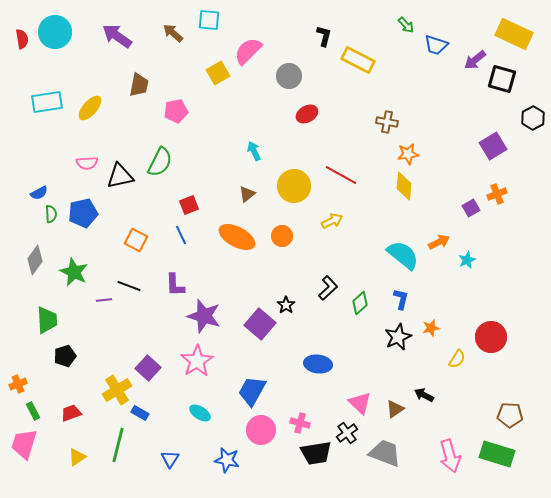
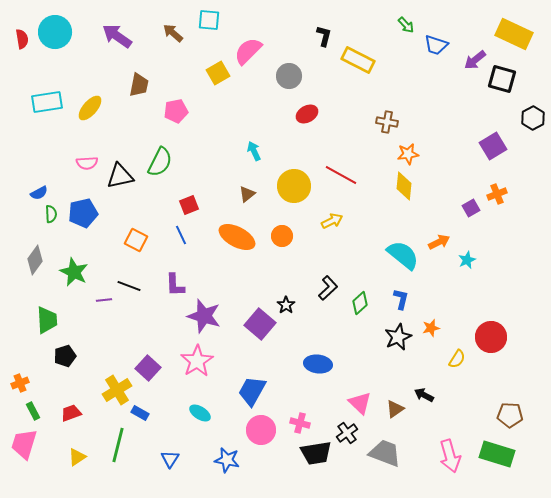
orange cross at (18, 384): moved 2 px right, 1 px up
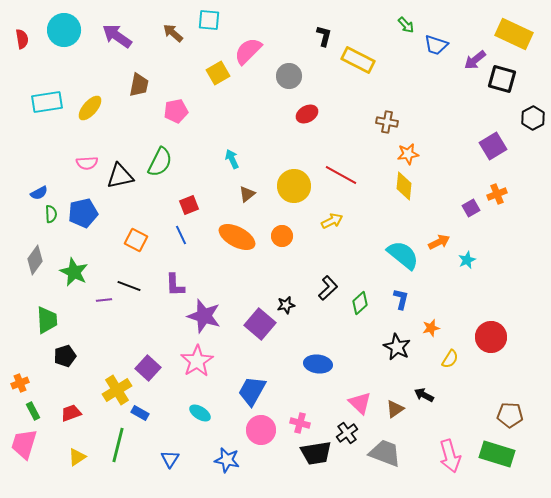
cyan circle at (55, 32): moved 9 px right, 2 px up
cyan arrow at (254, 151): moved 22 px left, 8 px down
black star at (286, 305): rotated 24 degrees clockwise
black star at (398, 337): moved 1 px left, 10 px down; rotated 20 degrees counterclockwise
yellow semicircle at (457, 359): moved 7 px left
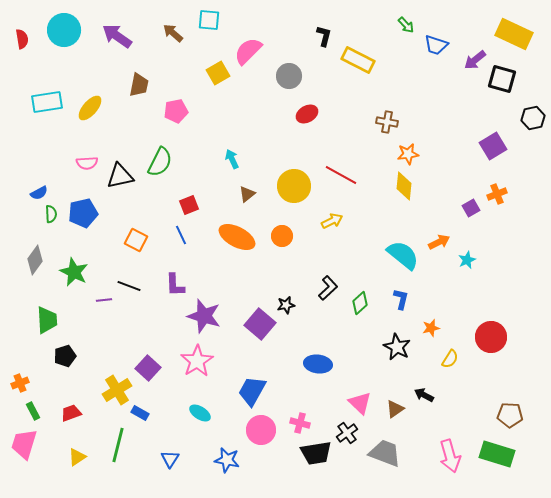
black hexagon at (533, 118): rotated 15 degrees clockwise
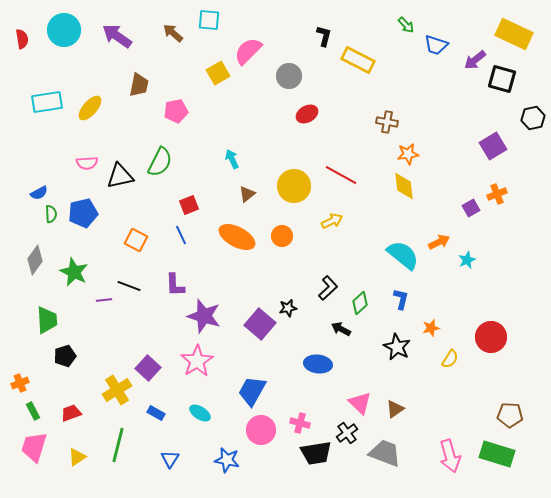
yellow diamond at (404, 186): rotated 12 degrees counterclockwise
black star at (286, 305): moved 2 px right, 3 px down
black arrow at (424, 395): moved 83 px left, 66 px up
blue rectangle at (140, 413): moved 16 px right
pink trapezoid at (24, 444): moved 10 px right, 3 px down
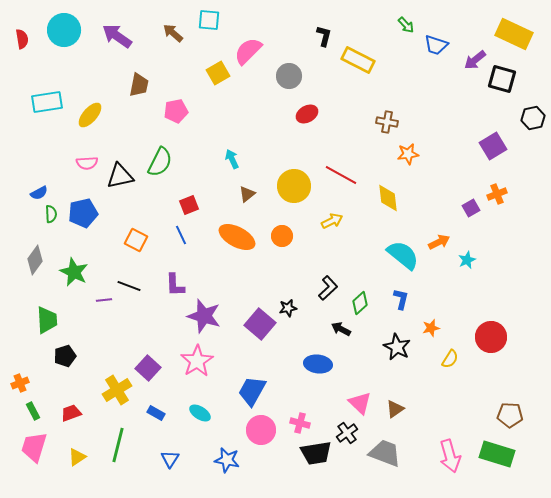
yellow ellipse at (90, 108): moved 7 px down
yellow diamond at (404, 186): moved 16 px left, 12 px down
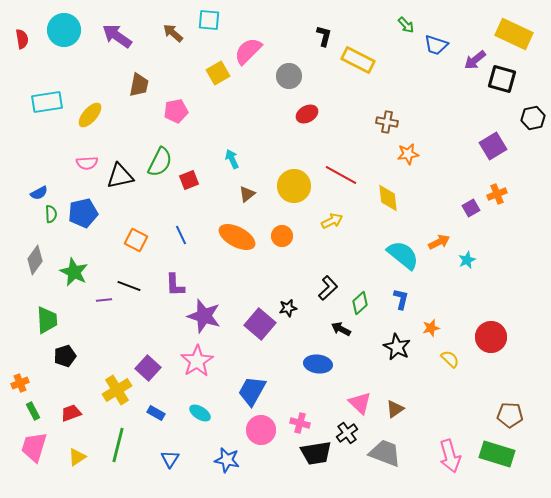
red square at (189, 205): moved 25 px up
yellow semicircle at (450, 359): rotated 78 degrees counterclockwise
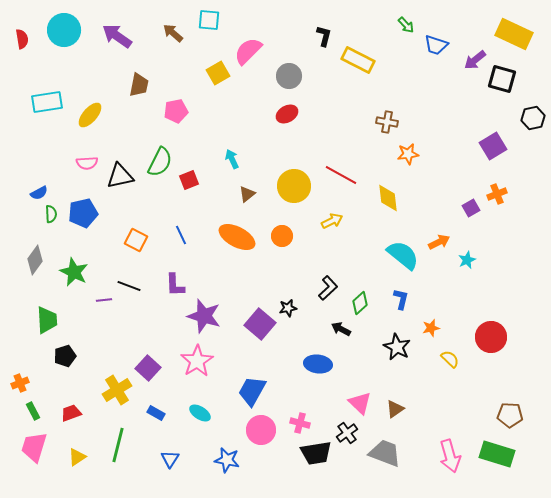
red ellipse at (307, 114): moved 20 px left
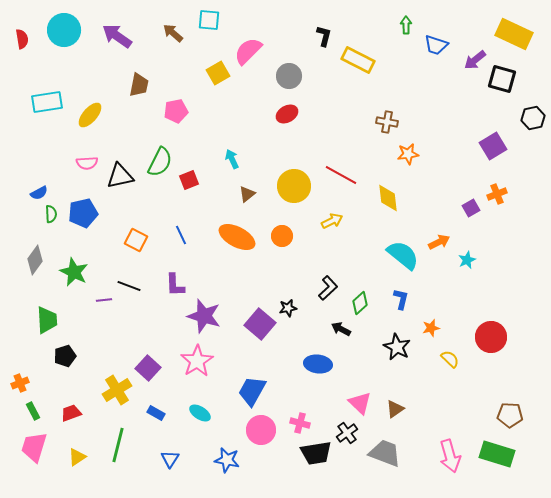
green arrow at (406, 25): rotated 138 degrees counterclockwise
